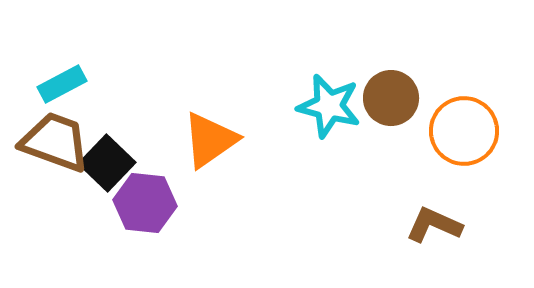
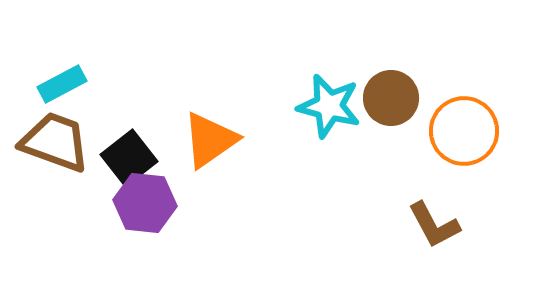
black square: moved 22 px right, 5 px up; rotated 8 degrees clockwise
brown L-shape: rotated 142 degrees counterclockwise
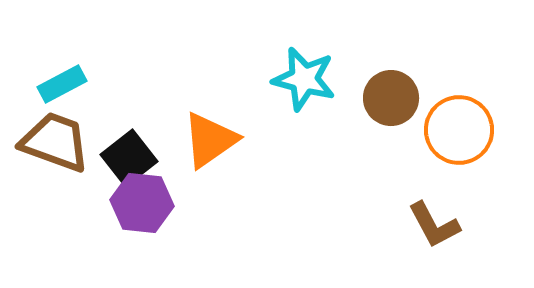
cyan star: moved 25 px left, 27 px up
orange circle: moved 5 px left, 1 px up
purple hexagon: moved 3 px left
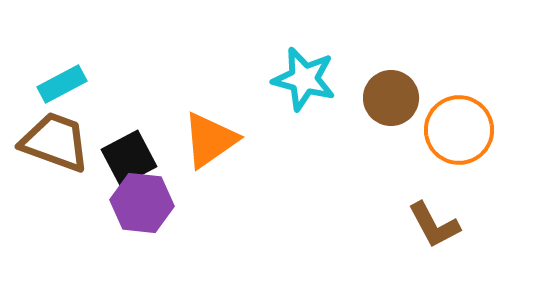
black square: rotated 10 degrees clockwise
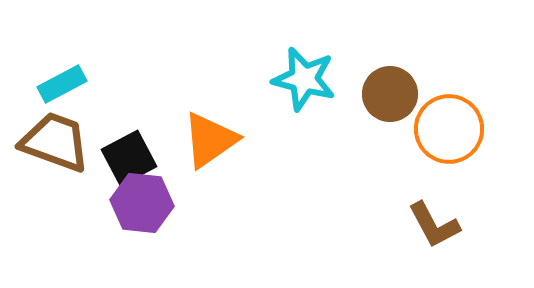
brown circle: moved 1 px left, 4 px up
orange circle: moved 10 px left, 1 px up
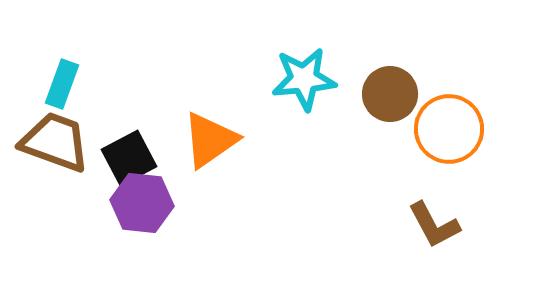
cyan star: rotated 20 degrees counterclockwise
cyan rectangle: rotated 42 degrees counterclockwise
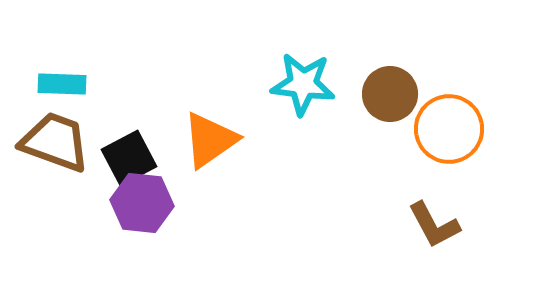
cyan star: moved 1 px left, 5 px down; rotated 12 degrees clockwise
cyan rectangle: rotated 72 degrees clockwise
